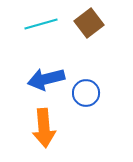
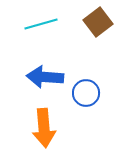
brown square: moved 9 px right, 1 px up
blue arrow: moved 1 px left, 2 px up; rotated 18 degrees clockwise
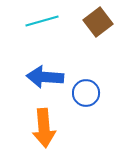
cyan line: moved 1 px right, 3 px up
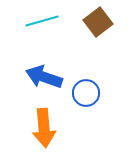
blue arrow: moved 1 px left; rotated 15 degrees clockwise
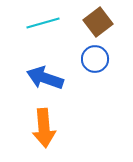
cyan line: moved 1 px right, 2 px down
blue arrow: moved 1 px right, 1 px down
blue circle: moved 9 px right, 34 px up
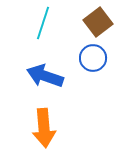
cyan line: rotated 56 degrees counterclockwise
blue circle: moved 2 px left, 1 px up
blue arrow: moved 2 px up
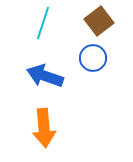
brown square: moved 1 px right, 1 px up
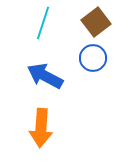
brown square: moved 3 px left, 1 px down
blue arrow: rotated 9 degrees clockwise
orange arrow: moved 3 px left; rotated 9 degrees clockwise
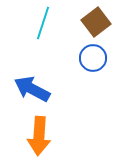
blue arrow: moved 13 px left, 13 px down
orange arrow: moved 2 px left, 8 px down
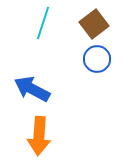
brown square: moved 2 px left, 2 px down
blue circle: moved 4 px right, 1 px down
